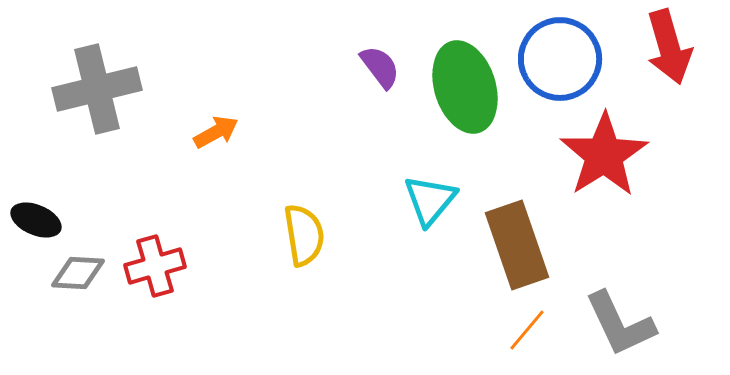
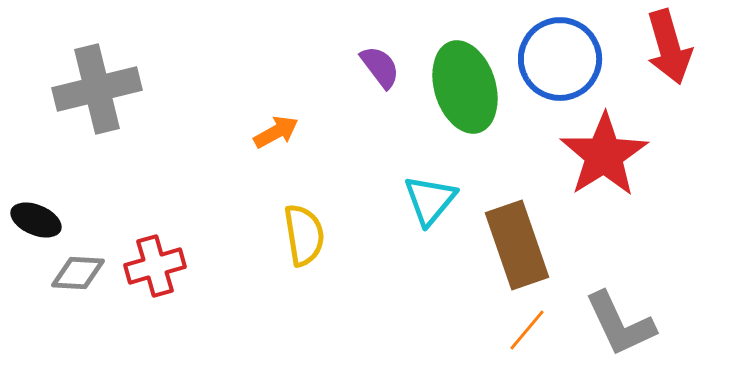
orange arrow: moved 60 px right
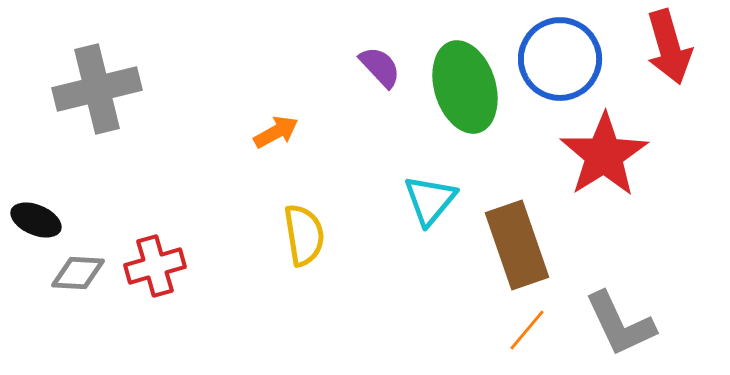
purple semicircle: rotated 6 degrees counterclockwise
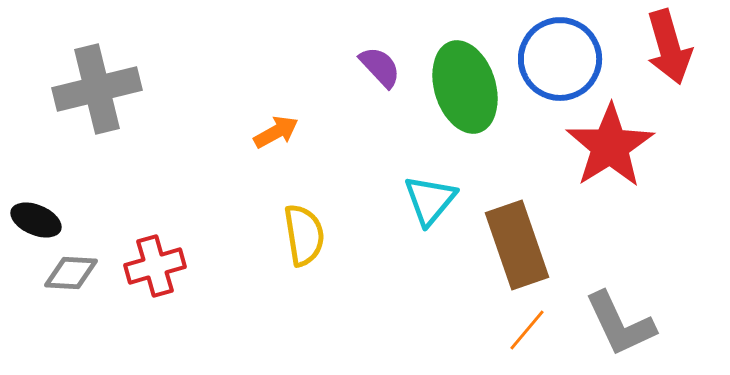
red star: moved 6 px right, 9 px up
gray diamond: moved 7 px left
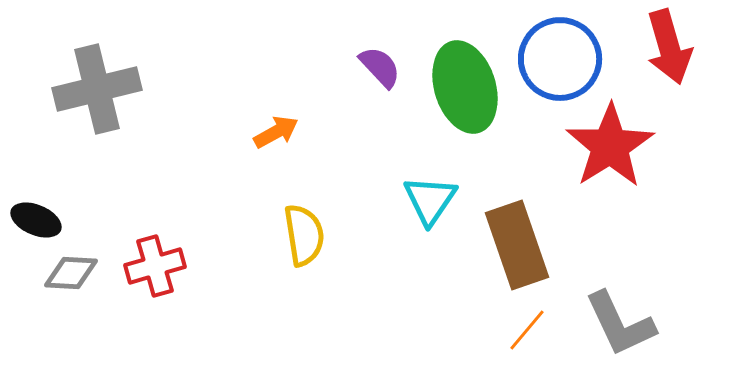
cyan triangle: rotated 6 degrees counterclockwise
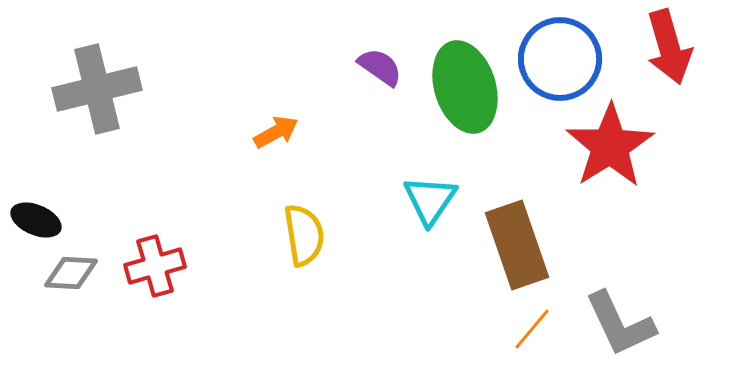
purple semicircle: rotated 12 degrees counterclockwise
orange line: moved 5 px right, 1 px up
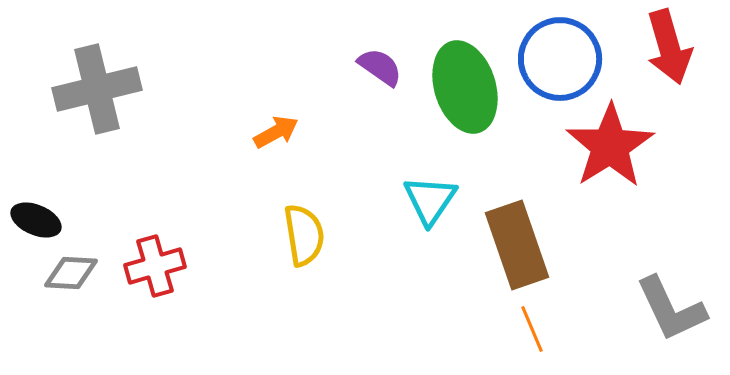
gray L-shape: moved 51 px right, 15 px up
orange line: rotated 63 degrees counterclockwise
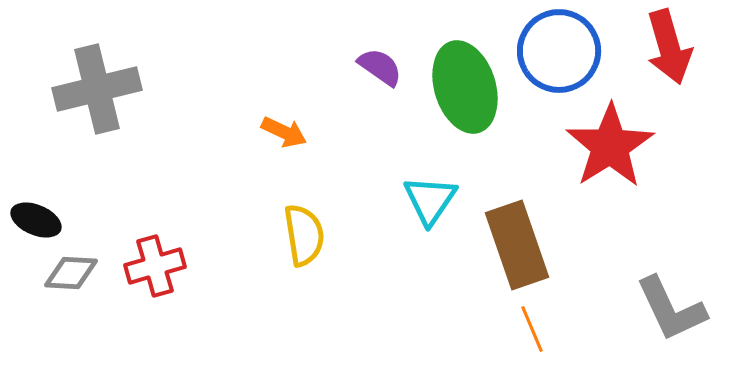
blue circle: moved 1 px left, 8 px up
orange arrow: moved 8 px right; rotated 54 degrees clockwise
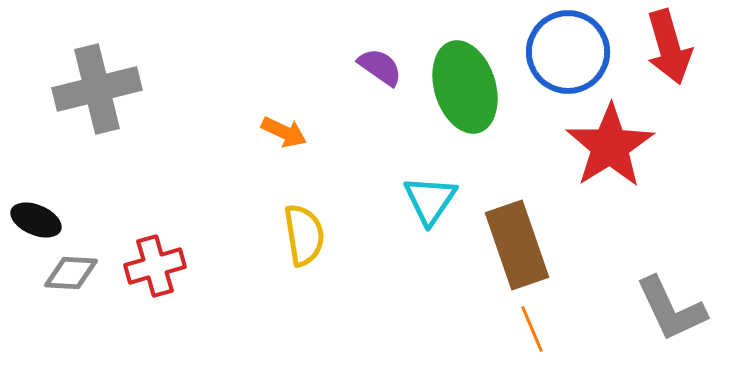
blue circle: moved 9 px right, 1 px down
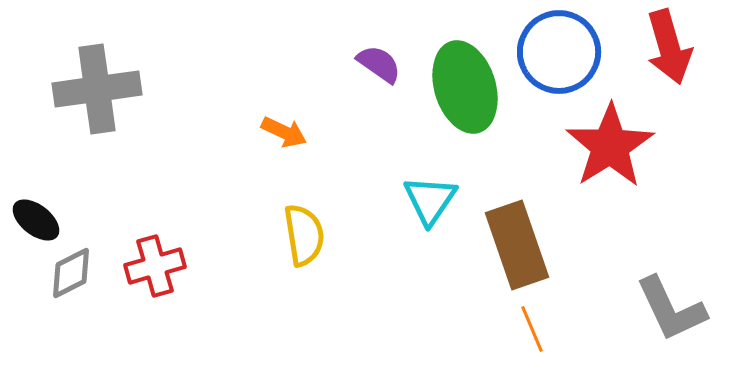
blue circle: moved 9 px left
purple semicircle: moved 1 px left, 3 px up
gray cross: rotated 6 degrees clockwise
black ellipse: rotated 15 degrees clockwise
gray diamond: rotated 30 degrees counterclockwise
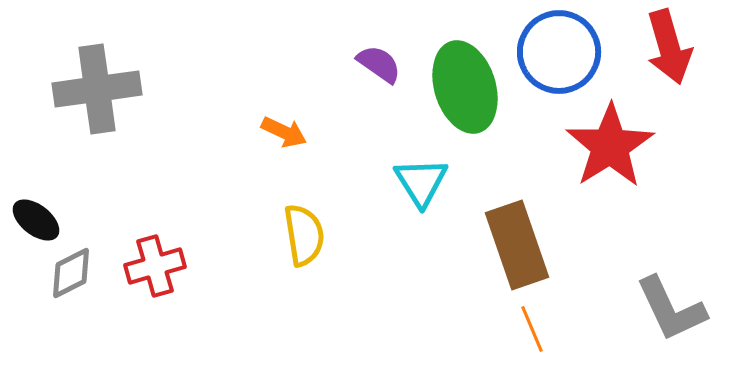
cyan triangle: moved 9 px left, 18 px up; rotated 6 degrees counterclockwise
